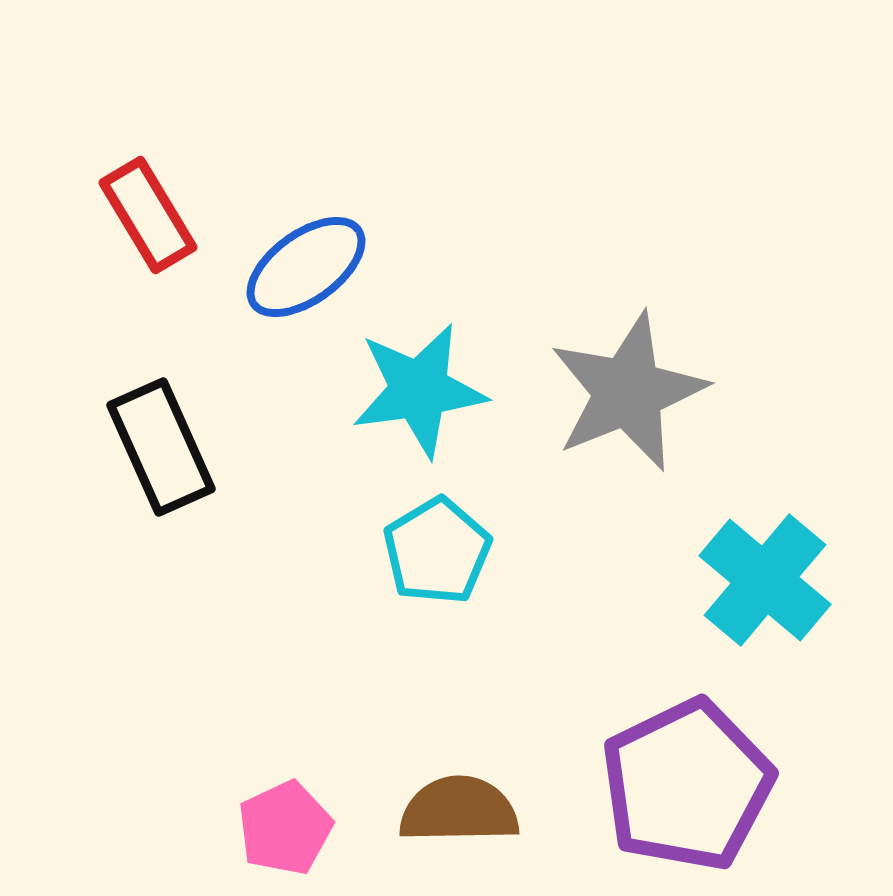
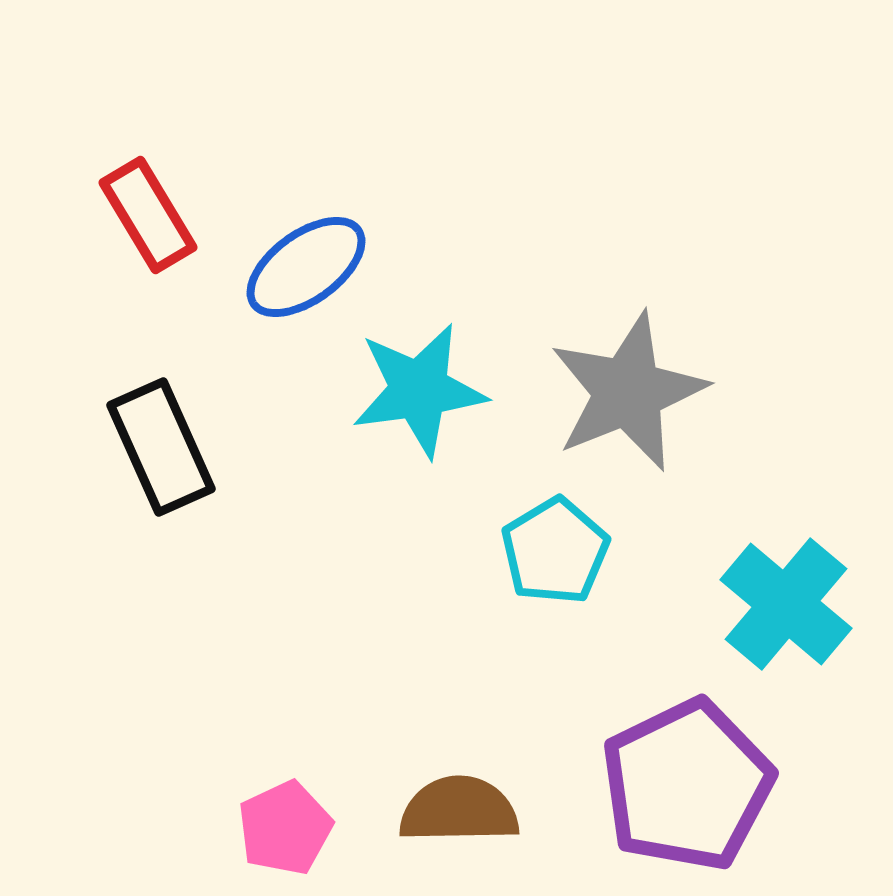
cyan pentagon: moved 118 px right
cyan cross: moved 21 px right, 24 px down
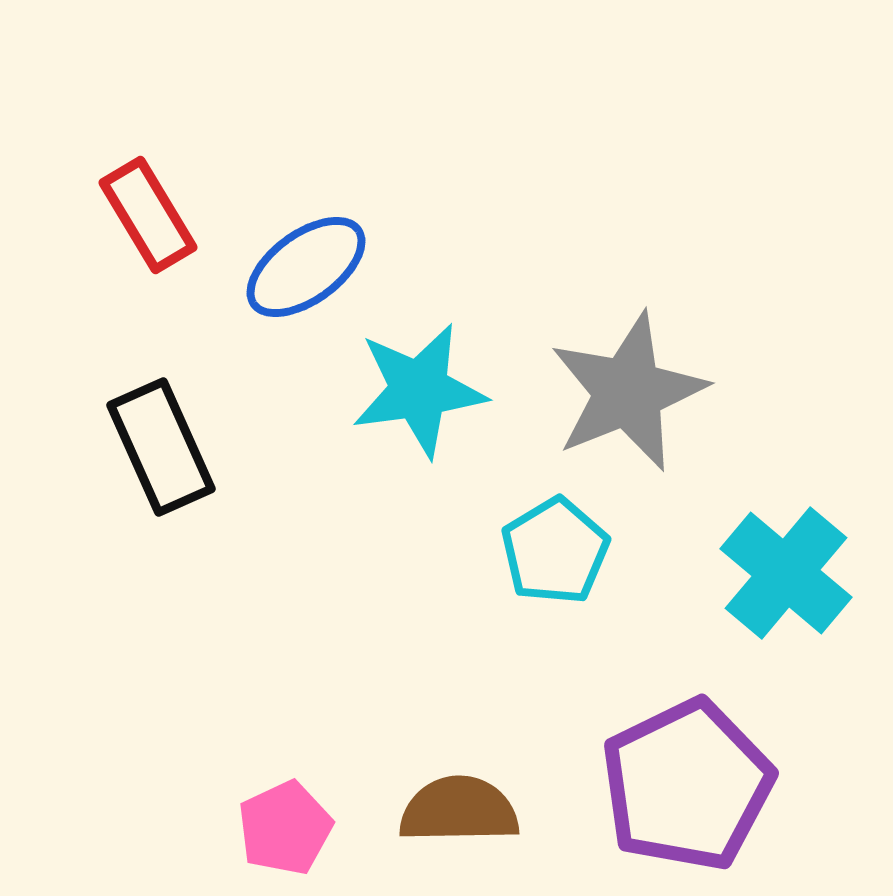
cyan cross: moved 31 px up
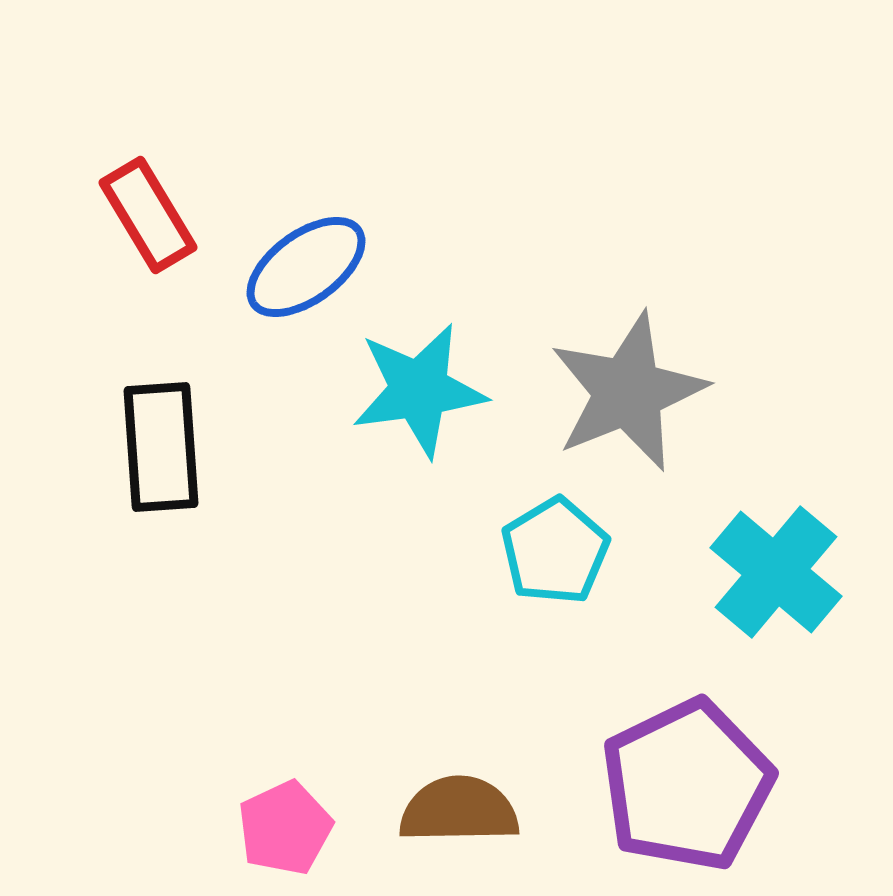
black rectangle: rotated 20 degrees clockwise
cyan cross: moved 10 px left, 1 px up
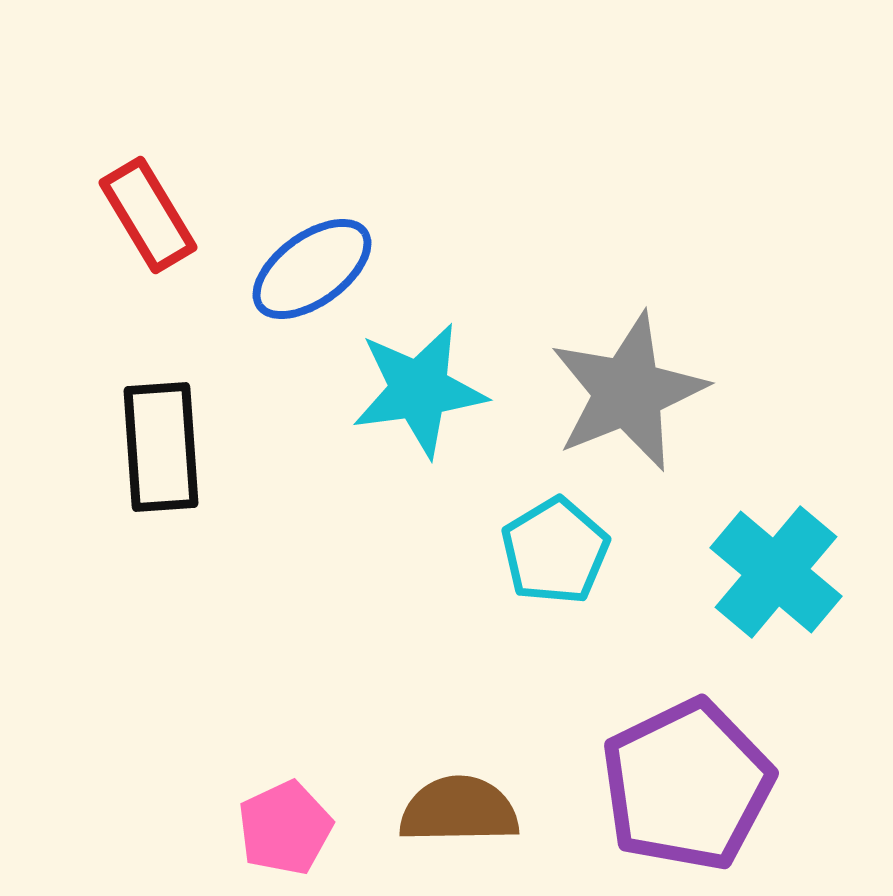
blue ellipse: moved 6 px right, 2 px down
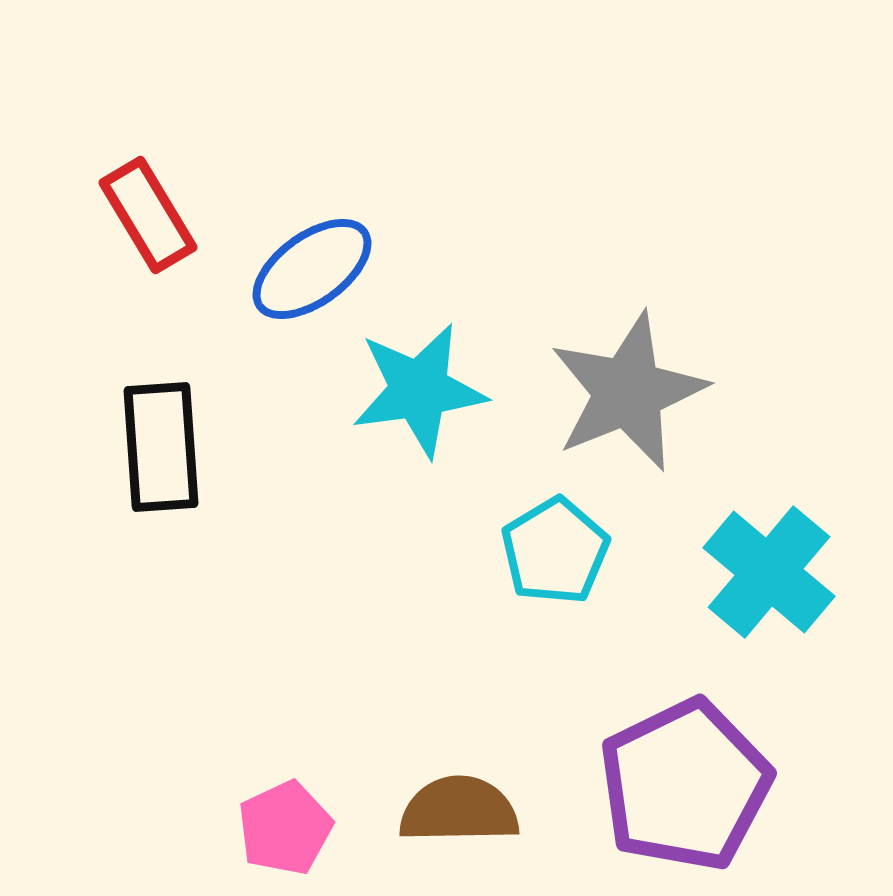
cyan cross: moved 7 px left
purple pentagon: moved 2 px left
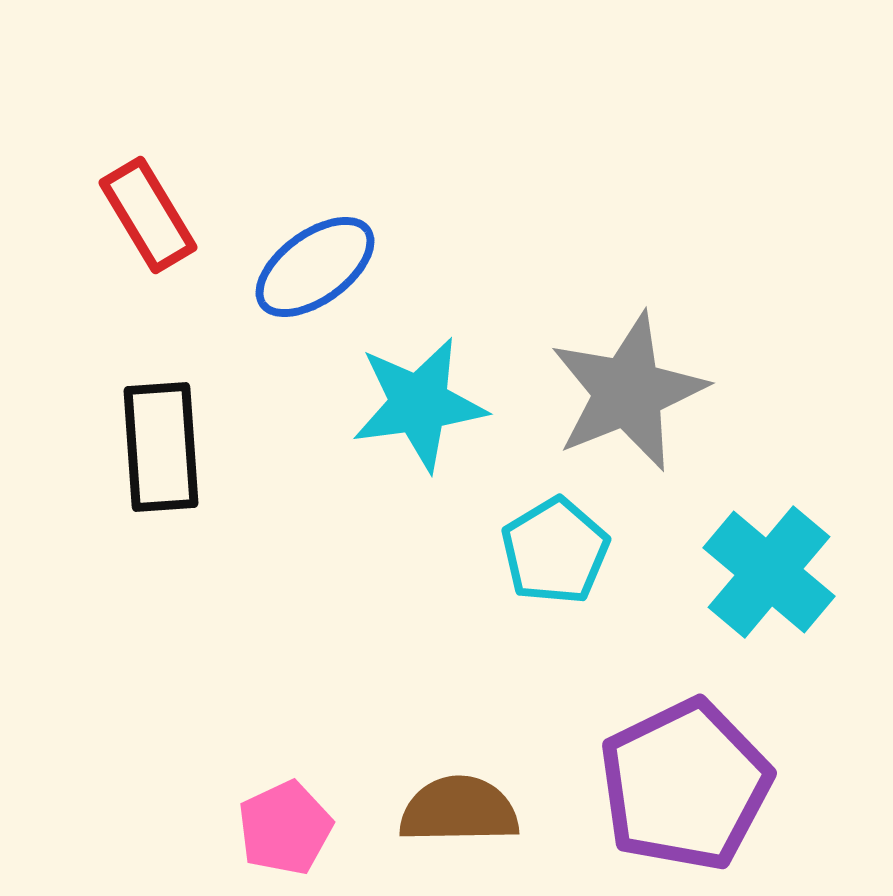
blue ellipse: moved 3 px right, 2 px up
cyan star: moved 14 px down
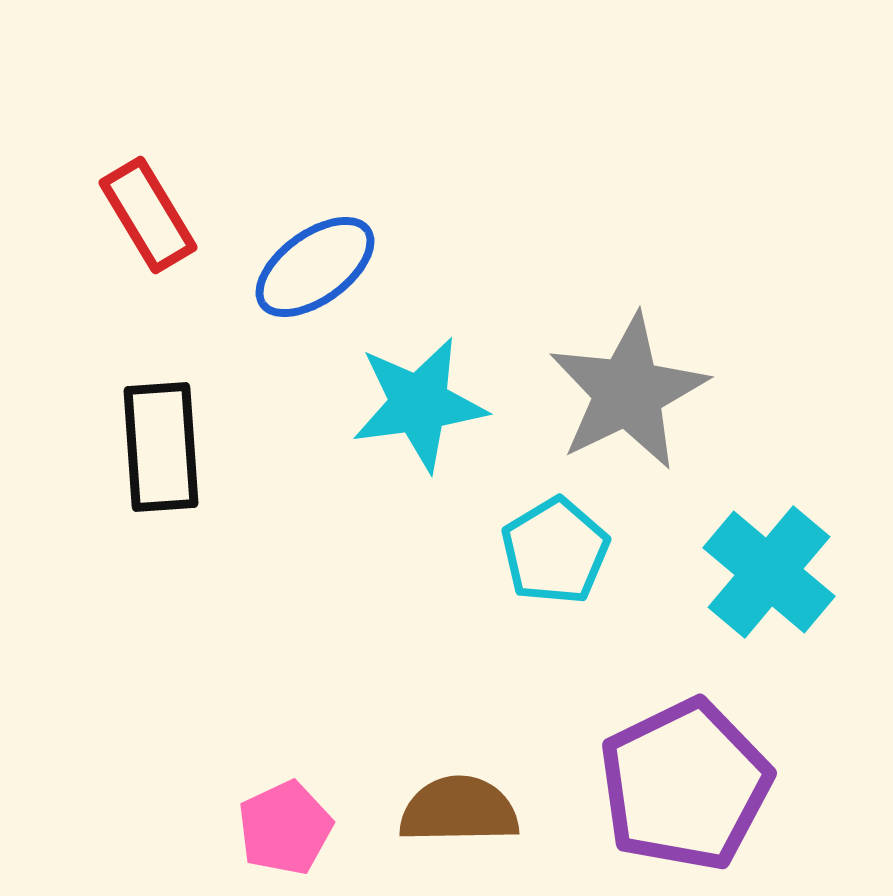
gray star: rotated 4 degrees counterclockwise
